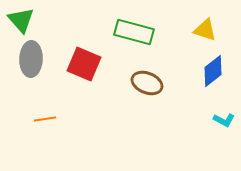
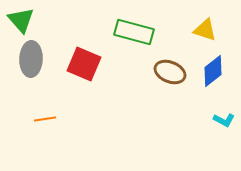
brown ellipse: moved 23 px right, 11 px up
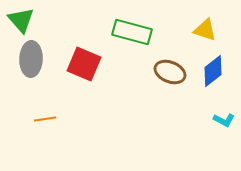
green rectangle: moved 2 px left
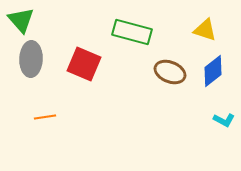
orange line: moved 2 px up
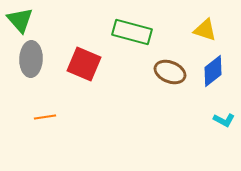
green triangle: moved 1 px left
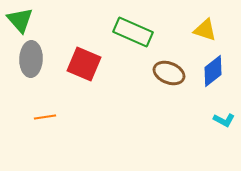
green rectangle: moved 1 px right; rotated 9 degrees clockwise
brown ellipse: moved 1 px left, 1 px down
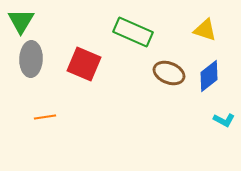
green triangle: moved 1 px right, 1 px down; rotated 12 degrees clockwise
blue diamond: moved 4 px left, 5 px down
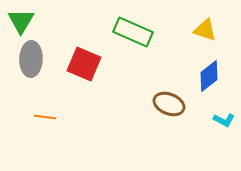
brown ellipse: moved 31 px down
orange line: rotated 15 degrees clockwise
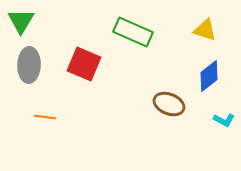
gray ellipse: moved 2 px left, 6 px down
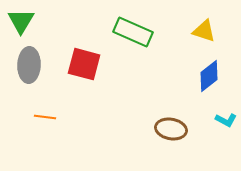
yellow triangle: moved 1 px left, 1 px down
red square: rotated 8 degrees counterclockwise
brown ellipse: moved 2 px right, 25 px down; rotated 12 degrees counterclockwise
cyan L-shape: moved 2 px right
